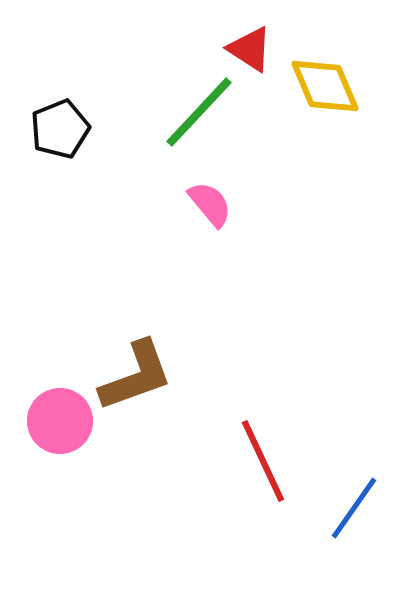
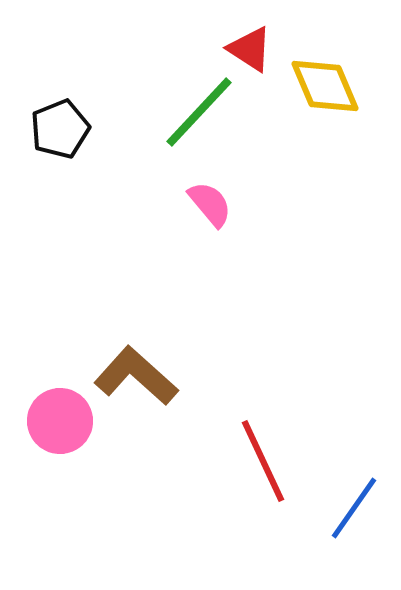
brown L-shape: rotated 118 degrees counterclockwise
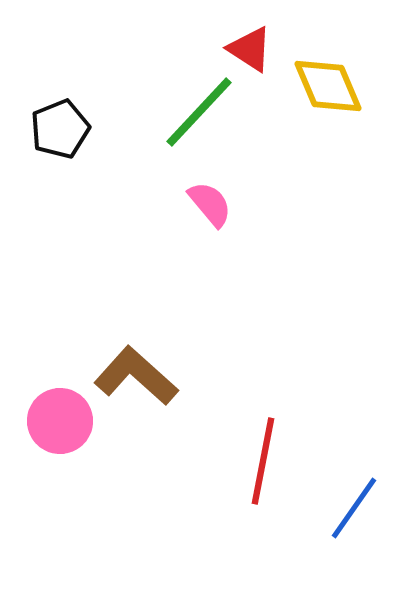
yellow diamond: moved 3 px right
red line: rotated 36 degrees clockwise
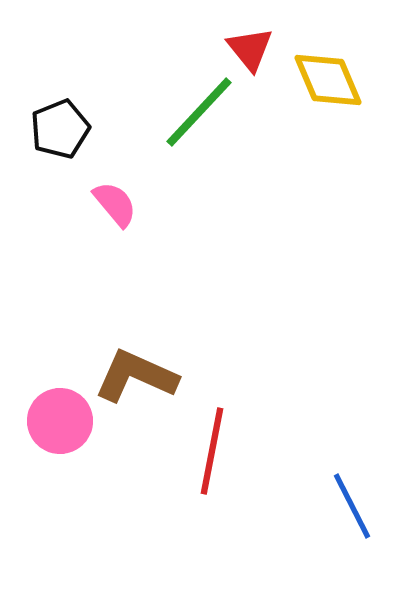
red triangle: rotated 18 degrees clockwise
yellow diamond: moved 6 px up
pink semicircle: moved 95 px left
brown L-shape: rotated 18 degrees counterclockwise
red line: moved 51 px left, 10 px up
blue line: moved 2 px left, 2 px up; rotated 62 degrees counterclockwise
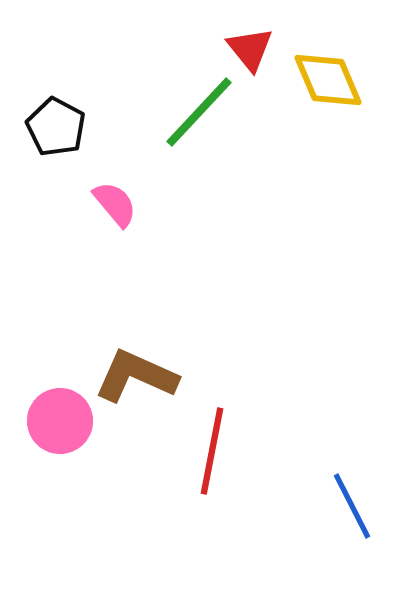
black pentagon: moved 4 px left, 2 px up; rotated 22 degrees counterclockwise
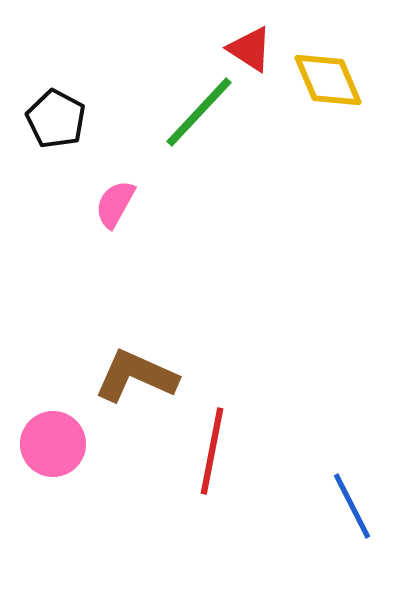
red triangle: rotated 18 degrees counterclockwise
black pentagon: moved 8 px up
pink semicircle: rotated 111 degrees counterclockwise
pink circle: moved 7 px left, 23 px down
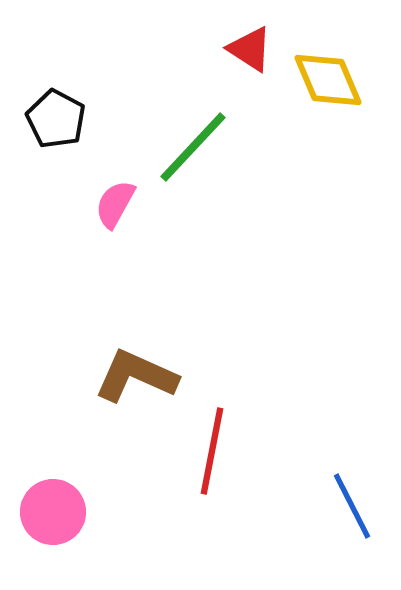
green line: moved 6 px left, 35 px down
pink circle: moved 68 px down
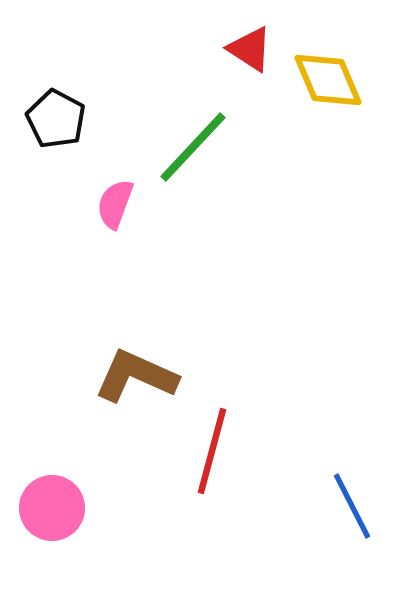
pink semicircle: rotated 9 degrees counterclockwise
red line: rotated 4 degrees clockwise
pink circle: moved 1 px left, 4 px up
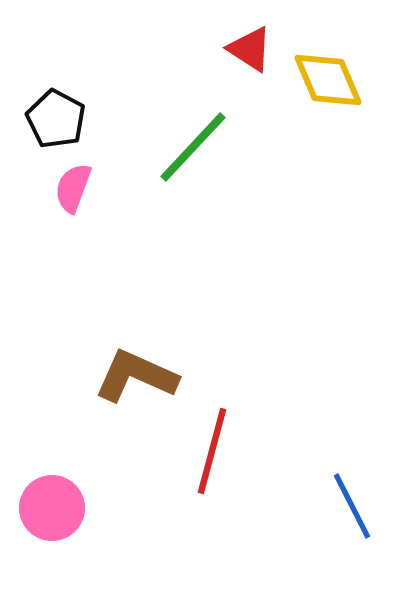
pink semicircle: moved 42 px left, 16 px up
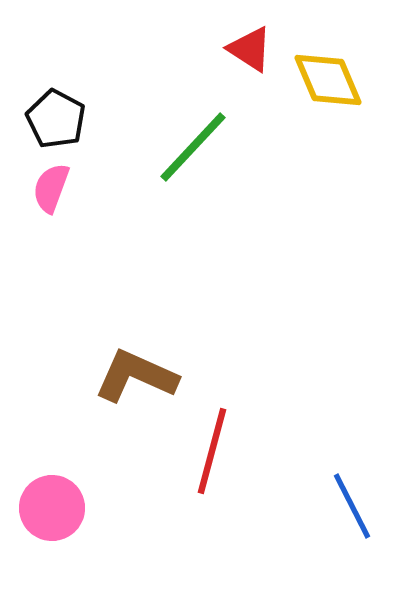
pink semicircle: moved 22 px left
